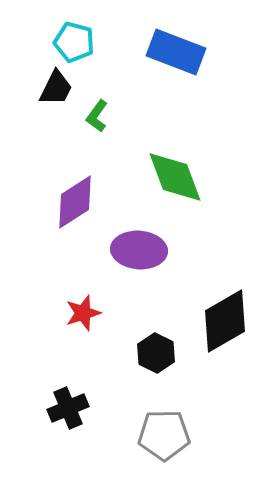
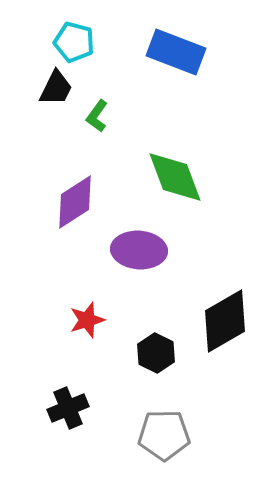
red star: moved 4 px right, 7 px down
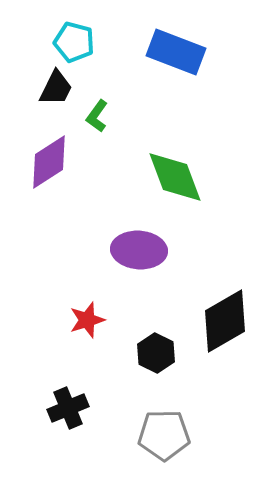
purple diamond: moved 26 px left, 40 px up
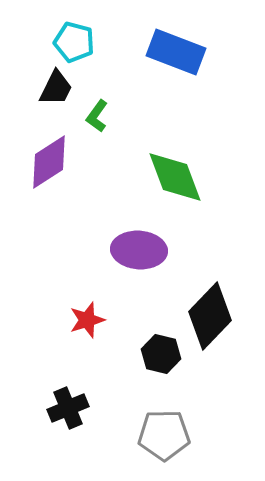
black diamond: moved 15 px left, 5 px up; rotated 16 degrees counterclockwise
black hexagon: moved 5 px right, 1 px down; rotated 12 degrees counterclockwise
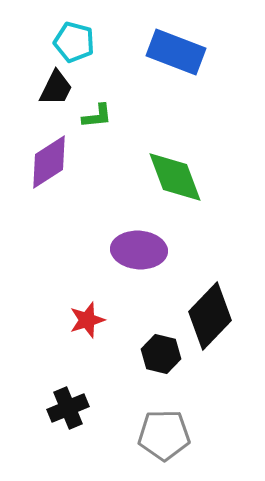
green L-shape: rotated 132 degrees counterclockwise
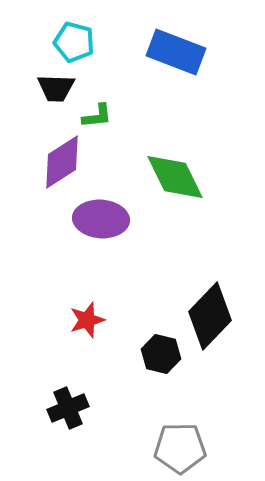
black trapezoid: rotated 66 degrees clockwise
purple diamond: moved 13 px right
green diamond: rotated 6 degrees counterclockwise
purple ellipse: moved 38 px left, 31 px up
gray pentagon: moved 16 px right, 13 px down
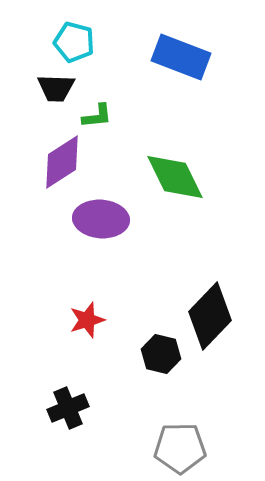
blue rectangle: moved 5 px right, 5 px down
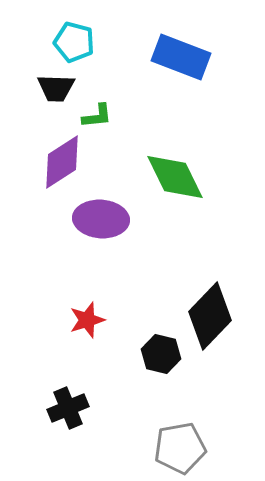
gray pentagon: rotated 9 degrees counterclockwise
